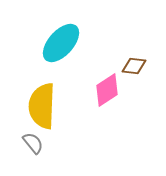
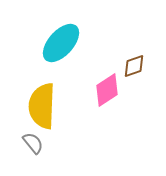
brown diamond: rotated 25 degrees counterclockwise
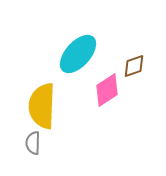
cyan ellipse: moved 17 px right, 11 px down
gray semicircle: rotated 140 degrees counterclockwise
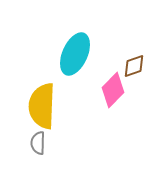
cyan ellipse: moved 3 px left; rotated 18 degrees counterclockwise
pink diamond: moved 6 px right; rotated 12 degrees counterclockwise
gray semicircle: moved 5 px right
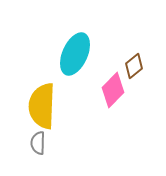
brown diamond: rotated 20 degrees counterclockwise
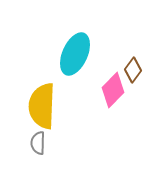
brown diamond: moved 1 px left, 4 px down; rotated 15 degrees counterclockwise
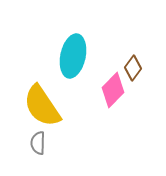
cyan ellipse: moved 2 px left, 2 px down; rotated 12 degrees counterclockwise
brown diamond: moved 2 px up
yellow semicircle: rotated 36 degrees counterclockwise
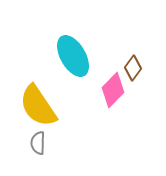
cyan ellipse: rotated 42 degrees counterclockwise
yellow semicircle: moved 4 px left
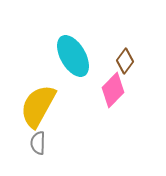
brown diamond: moved 8 px left, 7 px up
yellow semicircle: rotated 63 degrees clockwise
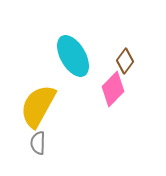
pink diamond: moved 1 px up
